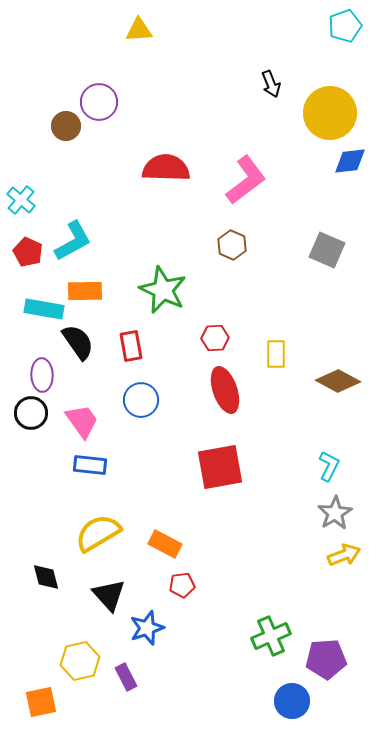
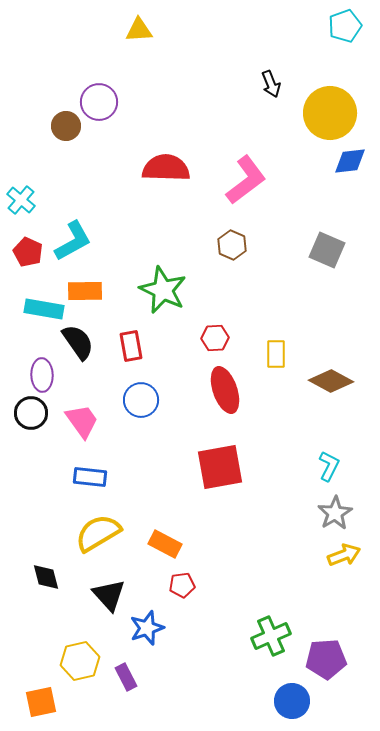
brown diamond at (338, 381): moved 7 px left
blue rectangle at (90, 465): moved 12 px down
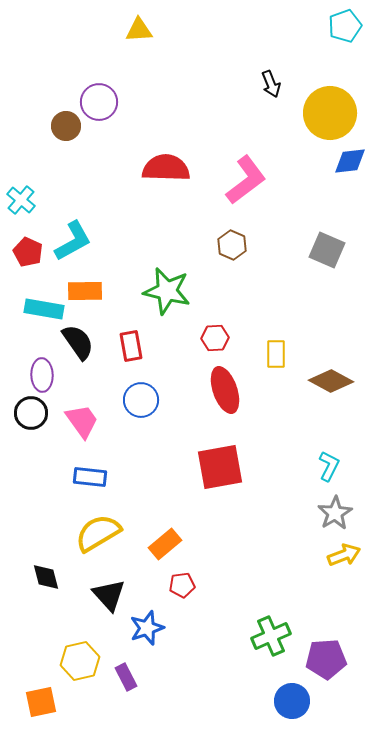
green star at (163, 290): moved 4 px right, 1 px down; rotated 12 degrees counterclockwise
orange rectangle at (165, 544): rotated 68 degrees counterclockwise
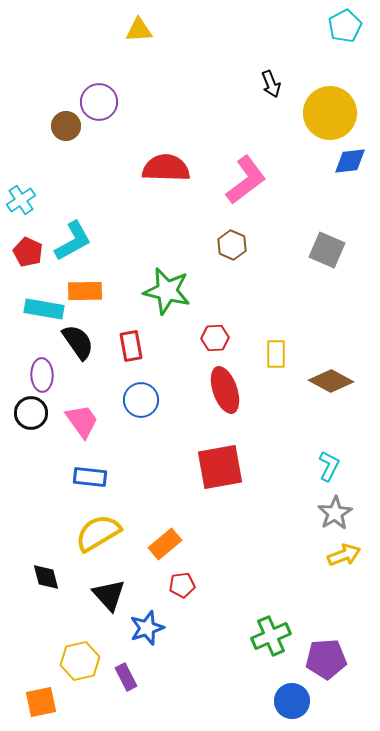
cyan pentagon at (345, 26): rotated 8 degrees counterclockwise
cyan cross at (21, 200): rotated 16 degrees clockwise
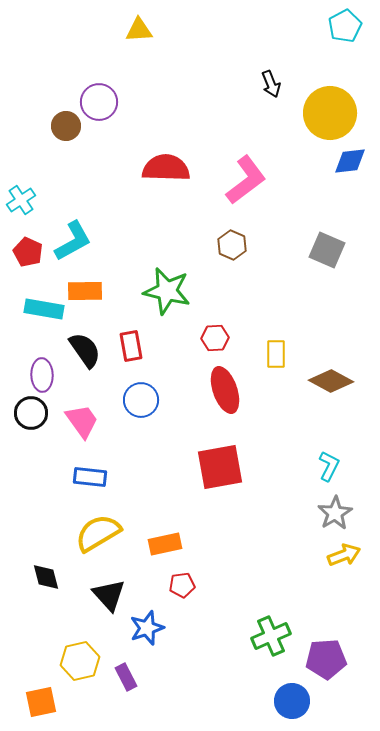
black semicircle at (78, 342): moved 7 px right, 8 px down
orange rectangle at (165, 544): rotated 28 degrees clockwise
